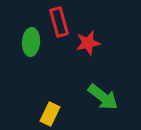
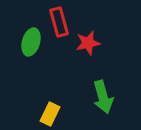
green ellipse: rotated 12 degrees clockwise
green arrow: rotated 36 degrees clockwise
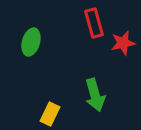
red rectangle: moved 35 px right, 1 px down
red star: moved 35 px right
green arrow: moved 8 px left, 2 px up
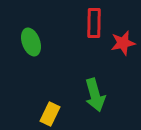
red rectangle: rotated 16 degrees clockwise
green ellipse: rotated 36 degrees counterclockwise
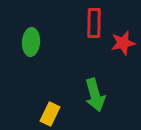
green ellipse: rotated 24 degrees clockwise
